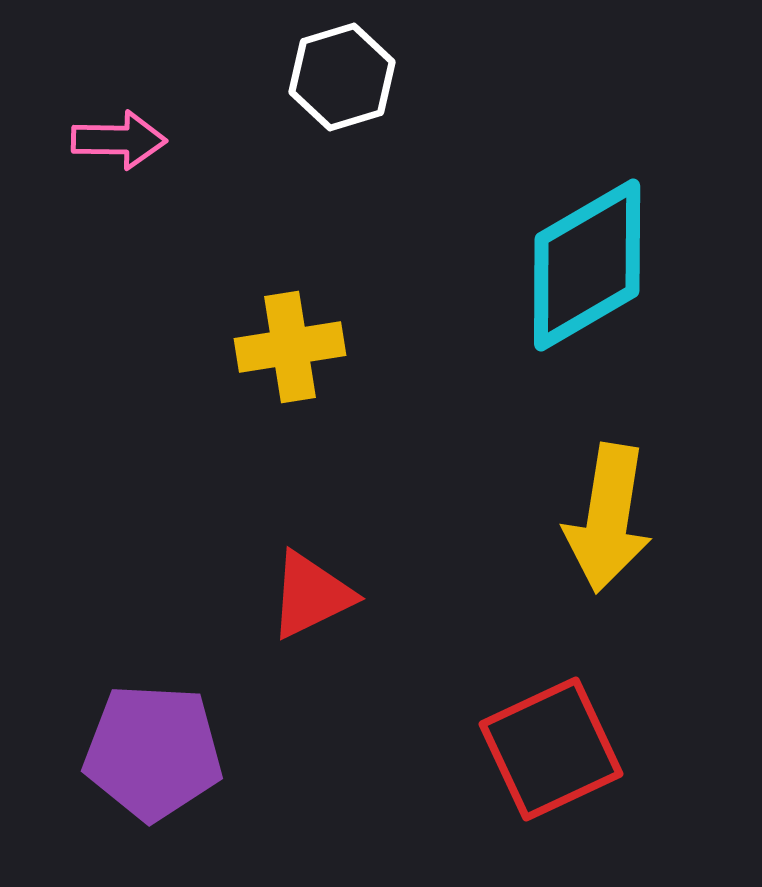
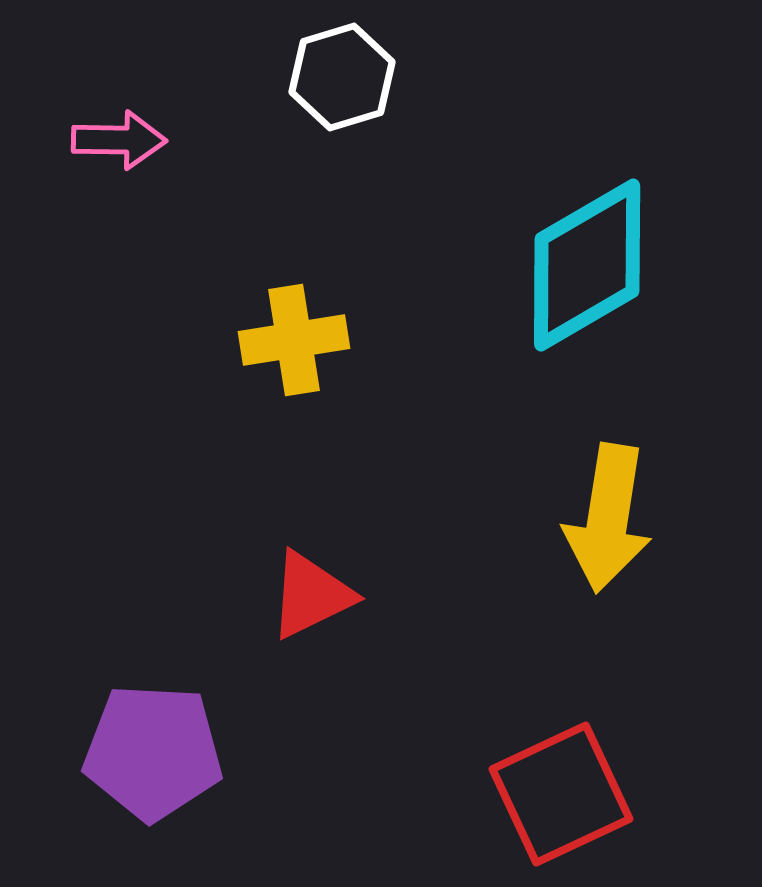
yellow cross: moved 4 px right, 7 px up
red square: moved 10 px right, 45 px down
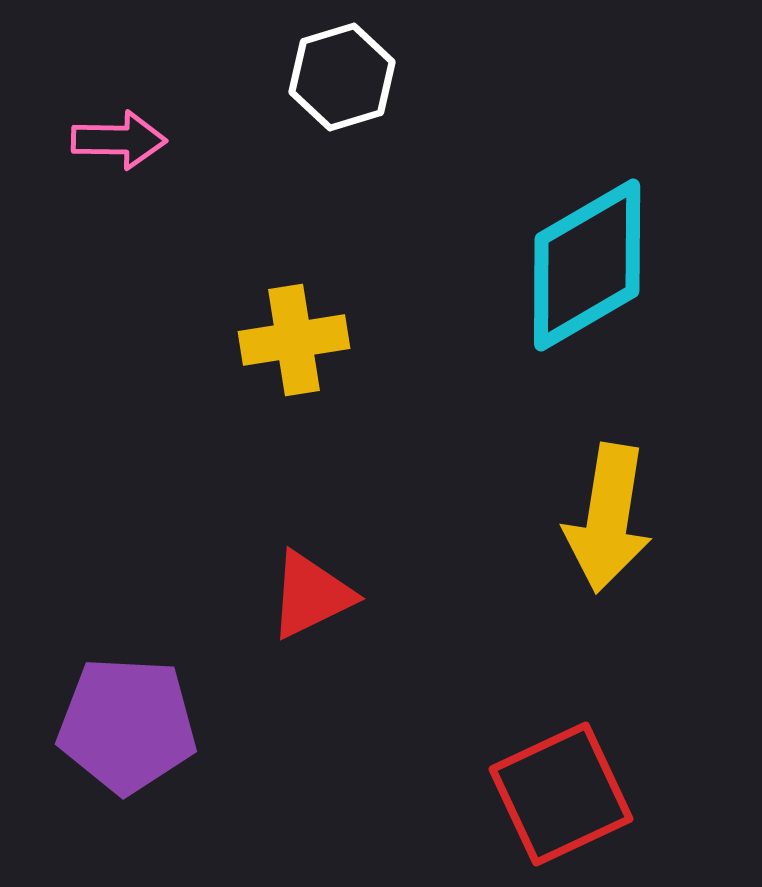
purple pentagon: moved 26 px left, 27 px up
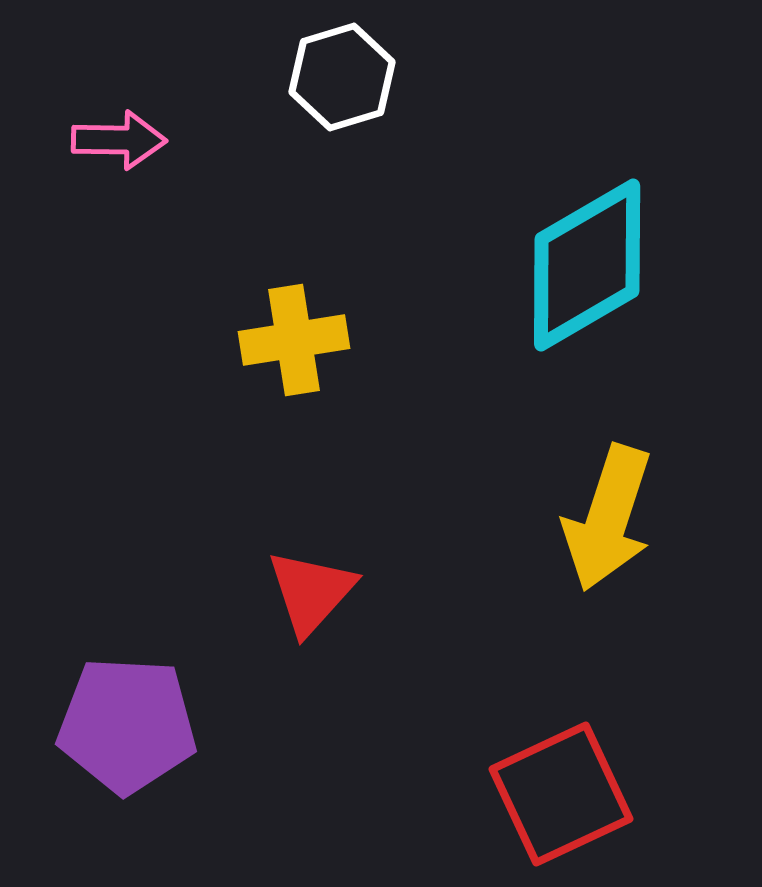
yellow arrow: rotated 9 degrees clockwise
red triangle: moved 3 px up; rotated 22 degrees counterclockwise
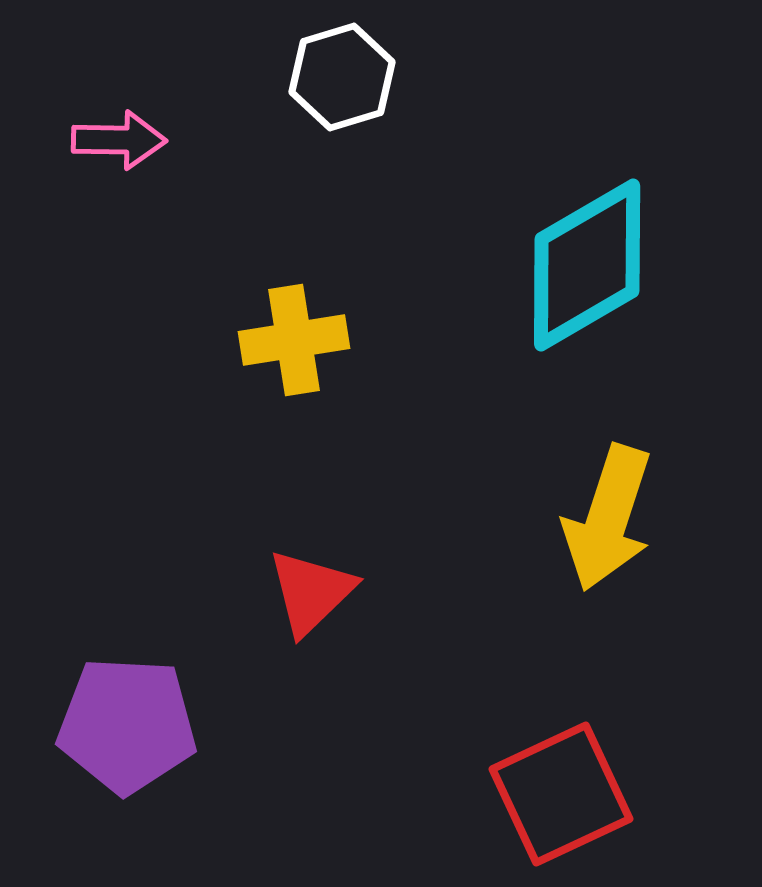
red triangle: rotated 4 degrees clockwise
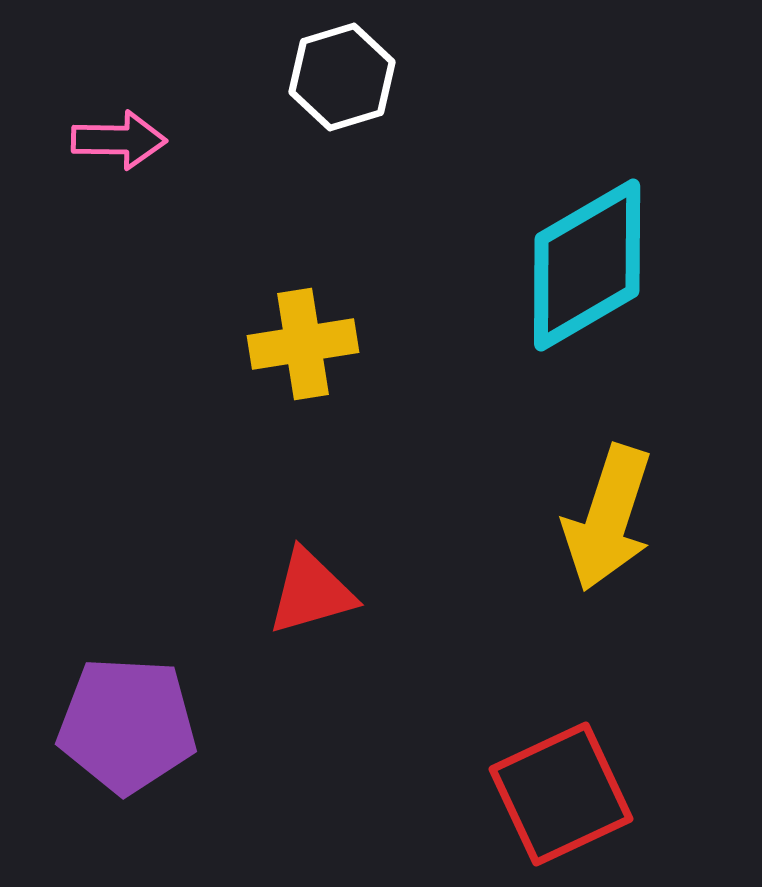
yellow cross: moved 9 px right, 4 px down
red triangle: rotated 28 degrees clockwise
